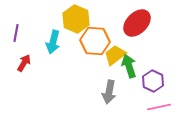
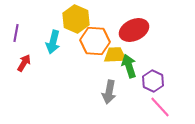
red ellipse: moved 3 px left, 7 px down; rotated 20 degrees clockwise
yellow trapezoid: rotated 35 degrees clockwise
pink line: moved 1 px right; rotated 60 degrees clockwise
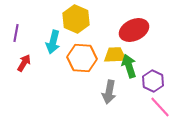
orange hexagon: moved 13 px left, 17 px down
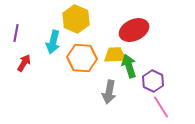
pink line: moved 1 px right; rotated 10 degrees clockwise
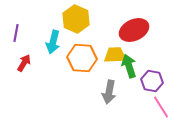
purple hexagon: moved 1 px left; rotated 15 degrees counterclockwise
